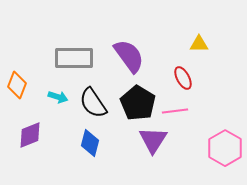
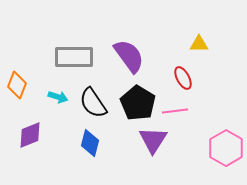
gray rectangle: moved 1 px up
pink hexagon: moved 1 px right
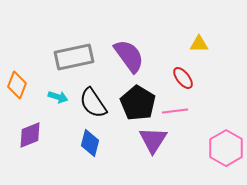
gray rectangle: rotated 12 degrees counterclockwise
red ellipse: rotated 10 degrees counterclockwise
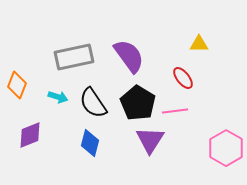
purple triangle: moved 3 px left
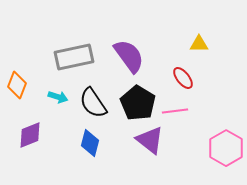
purple triangle: rotated 24 degrees counterclockwise
